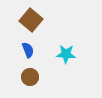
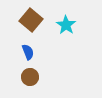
blue semicircle: moved 2 px down
cyan star: moved 29 px up; rotated 30 degrees clockwise
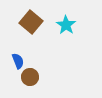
brown square: moved 2 px down
blue semicircle: moved 10 px left, 9 px down
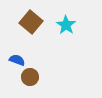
blue semicircle: moved 1 px left, 1 px up; rotated 49 degrees counterclockwise
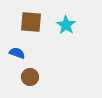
brown square: rotated 35 degrees counterclockwise
blue semicircle: moved 7 px up
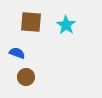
brown circle: moved 4 px left
